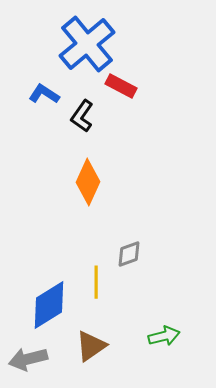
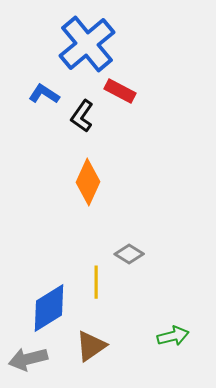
red rectangle: moved 1 px left, 5 px down
gray diamond: rotated 52 degrees clockwise
blue diamond: moved 3 px down
green arrow: moved 9 px right
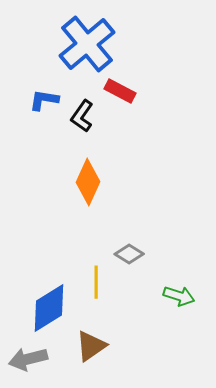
blue L-shape: moved 6 px down; rotated 24 degrees counterclockwise
green arrow: moved 6 px right, 40 px up; rotated 32 degrees clockwise
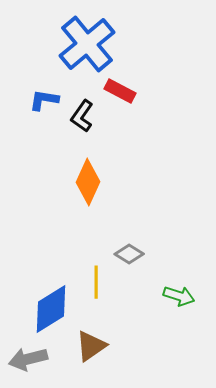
blue diamond: moved 2 px right, 1 px down
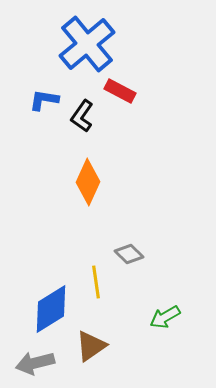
gray diamond: rotated 12 degrees clockwise
yellow line: rotated 8 degrees counterclockwise
green arrow: moved 14 px left, 21 px down; rotated 132 degrees clockwise
gray arrow: moved 7 px right, 4 px down
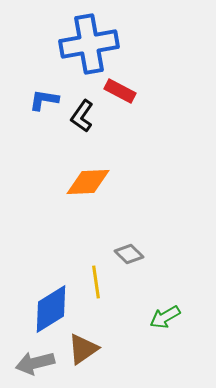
blue cross: moved 2 px right; rotated 30 degrees clockwise
orange diamond: rotated 63 degrees clockwise
brown triangle: moved 8 px left, 3 px down
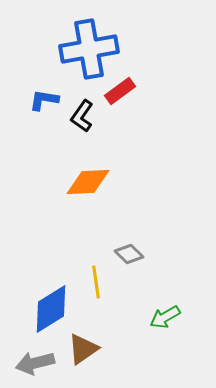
blue cross: moved 5 px down
red rectangle: rotated 64 degrees counterclockwise
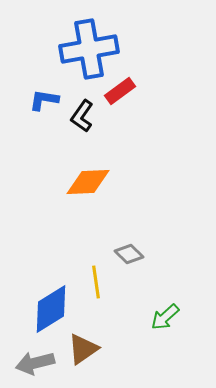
green arrow: rotated 12 degrees counterclockwise
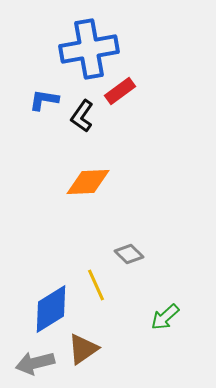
yellow line: moved 3 px down; rotated 16 degrees counterclockwise
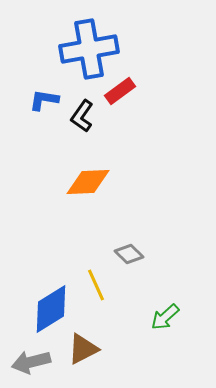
brown triangle: rotated 8 degrees clockwise
gray arrow: moved 4 px left, 1 px up
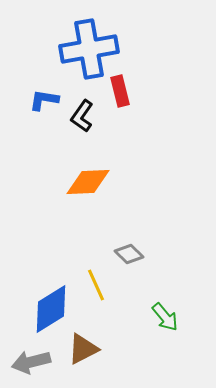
red rectangle: rotated 68 degrees counterclockwise
green arrow: rotated 88 degrees counterclockwise
